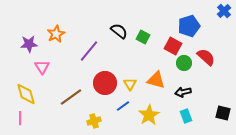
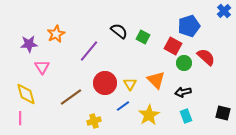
orange triangle: rotated 30 degrees clockwise
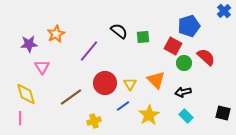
green square: rotated 32 degrees counterclockwise
cyan rectangle: rotated 24 degrees counterclockwise
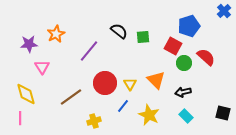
blue line: rotated 16 degrees counterclockwise
yellow star: rotated 15 degrees counterclockwise
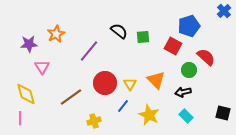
green circle: moved 5 px right, 7 px down
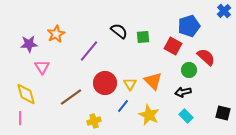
orange triangle: moved 3 px left, 1 px down
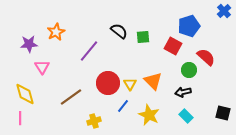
orange star: moved 2 px up
red circle: moved 3 px right
yellow diamond: moved 1 px left
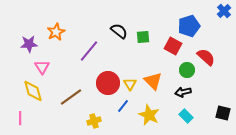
green circle: moved 2 px left
yellow diamond: moved 8 px right, 3 px up
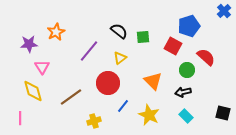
yellow triangle: moved 10 px left, 26 px up; rotated 24 degrees clockwise
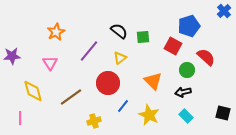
purple star: moved 17 px left, 12 px down
pink triangle: moved 8 px right, 4 px up
